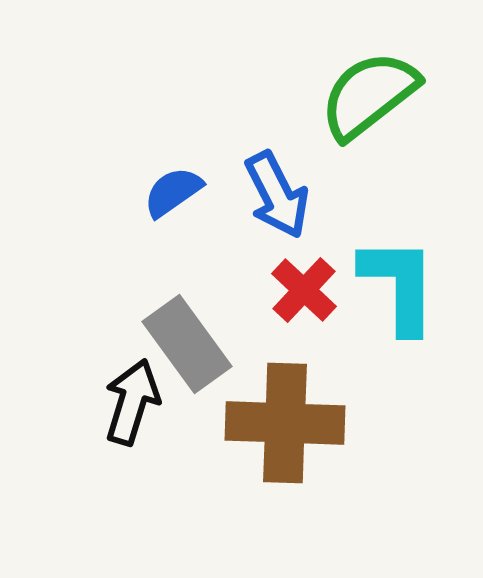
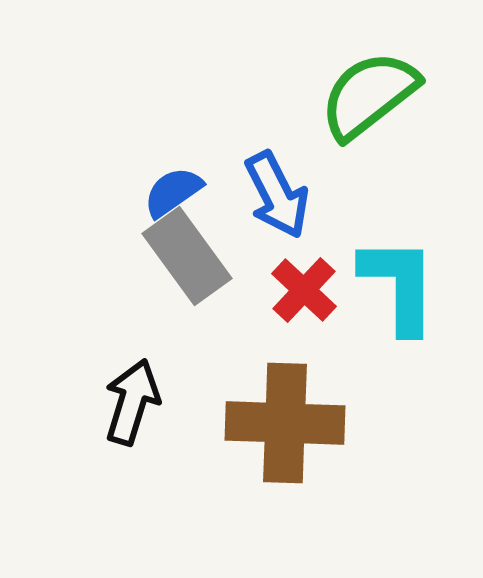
gray rectangle: moved 88 px up
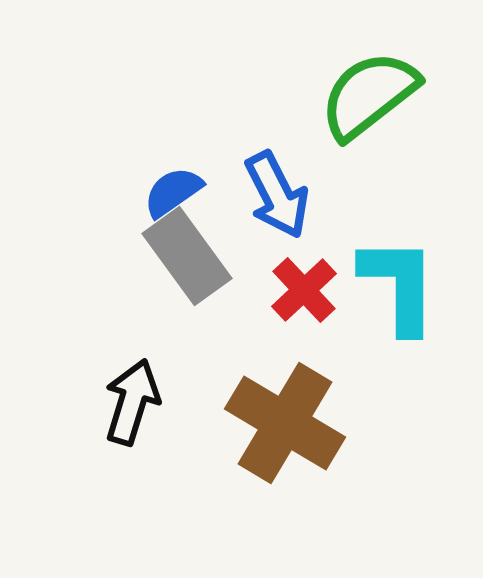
red cross: rotated 4 degrees clockwise
brown cross: rotated 29 degrees clockwise
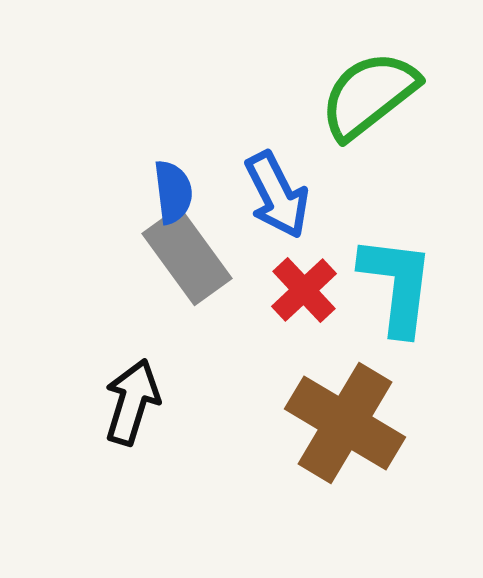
blue semicircle: rotated 118 degrees clockwise
cyan L-shape: moved 2 px left; rotated 7 degrees clockwise
brown cross: moved 60 px right
